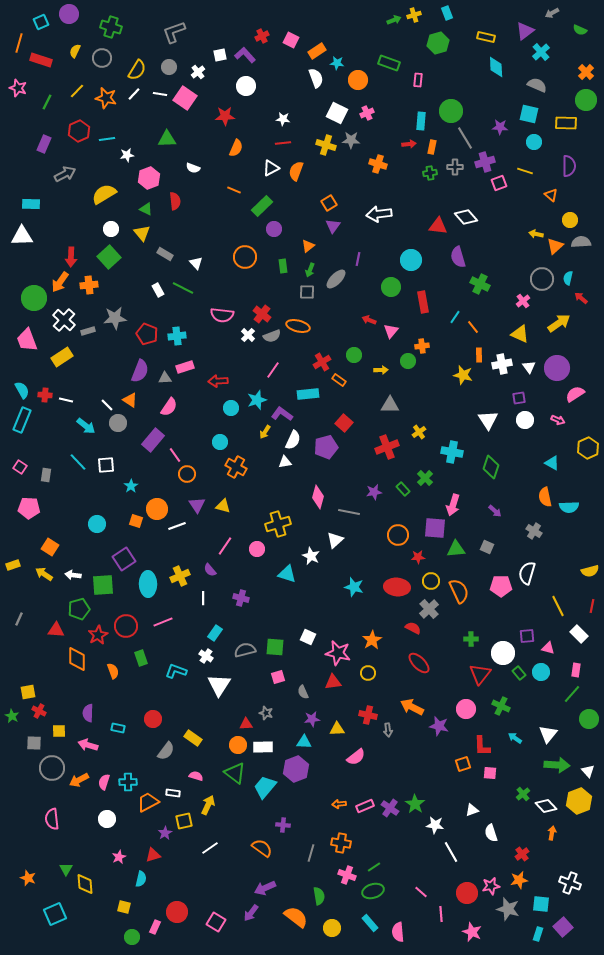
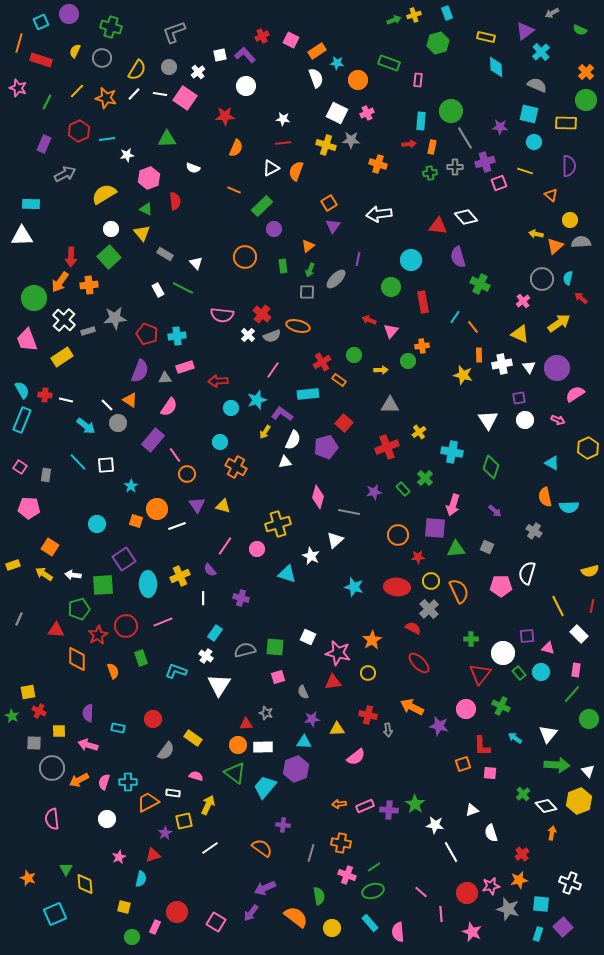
purple cross at (390, 808): moved 1 px left, 2 px down; rotated 30 degrees counterclockwise
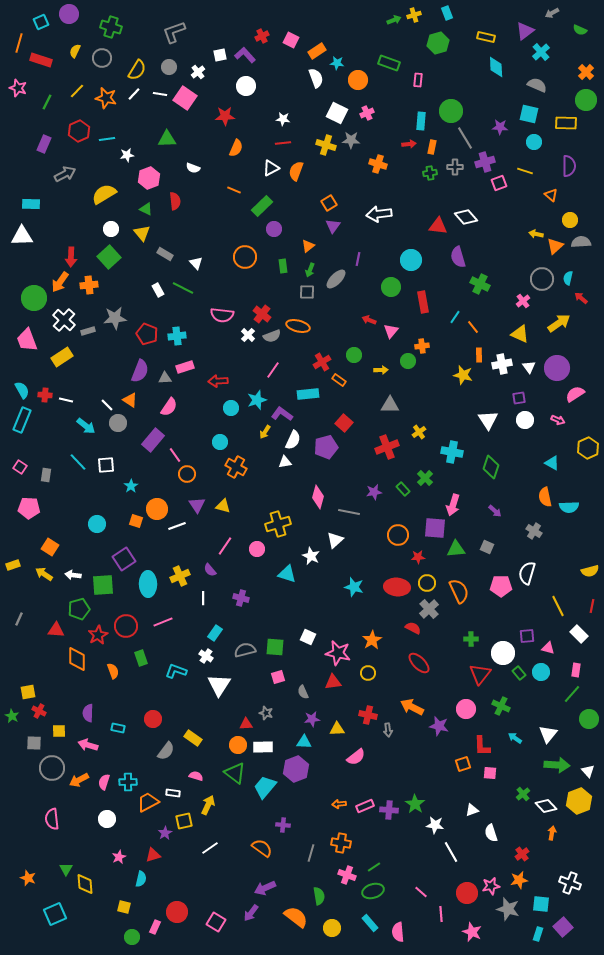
yellow circle at (431, 581): moved 4 px left, 2 px down
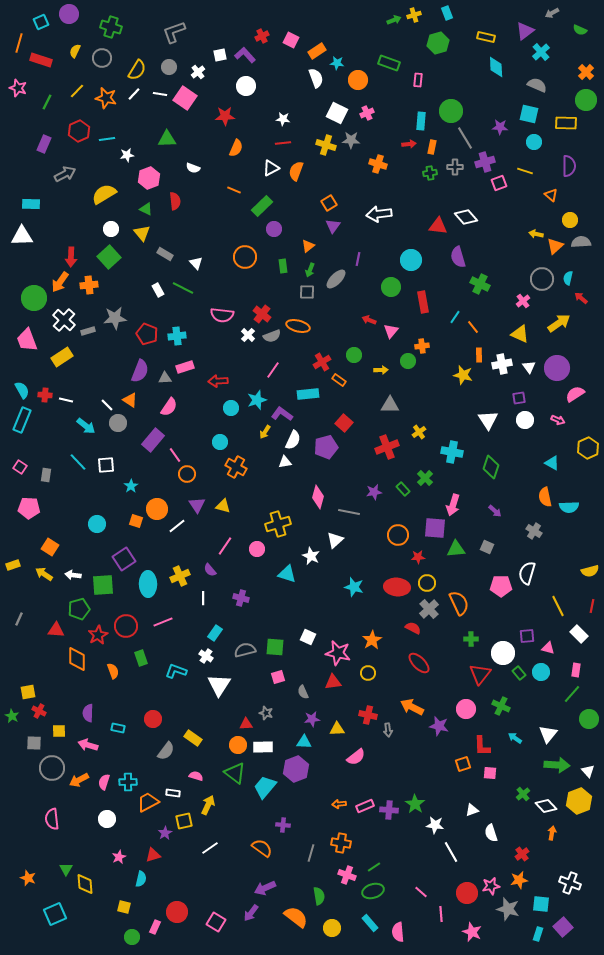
white line at (177, 526): rotated 18 degrees counterclockwise
orange semicircle at (459, 591): moved 12 px down
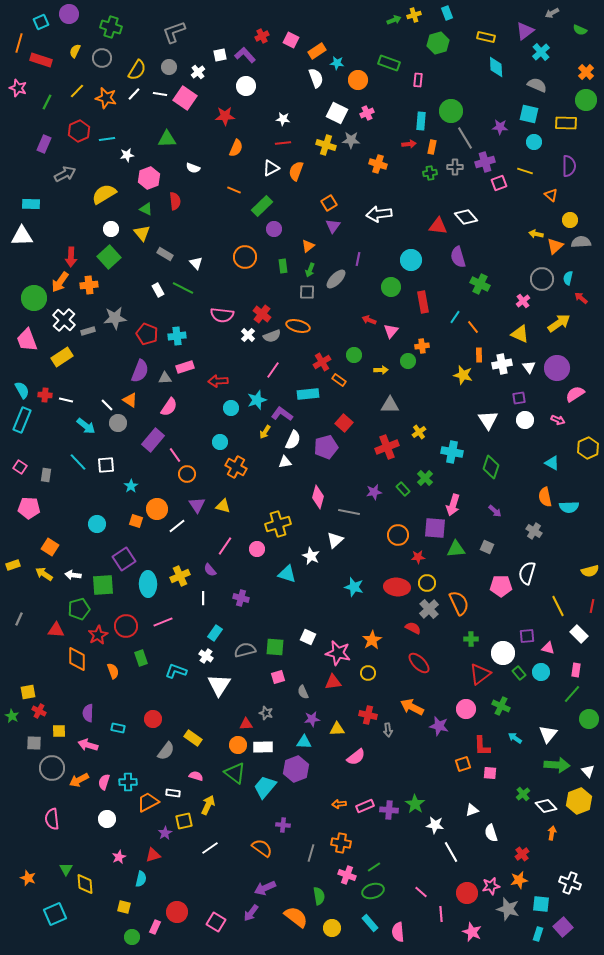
red triangle at (480, 674): rotated 15 degrees clockwise
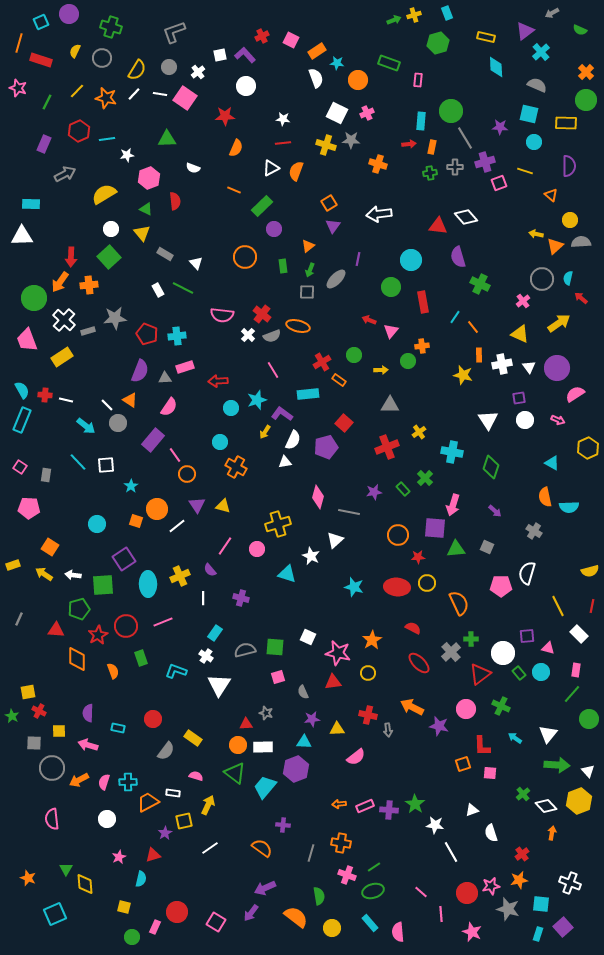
pink line at (273, 370): rotated 66 degrees counterclockwise
gray cross at (429, 609): moved 22 px right, 43 px down
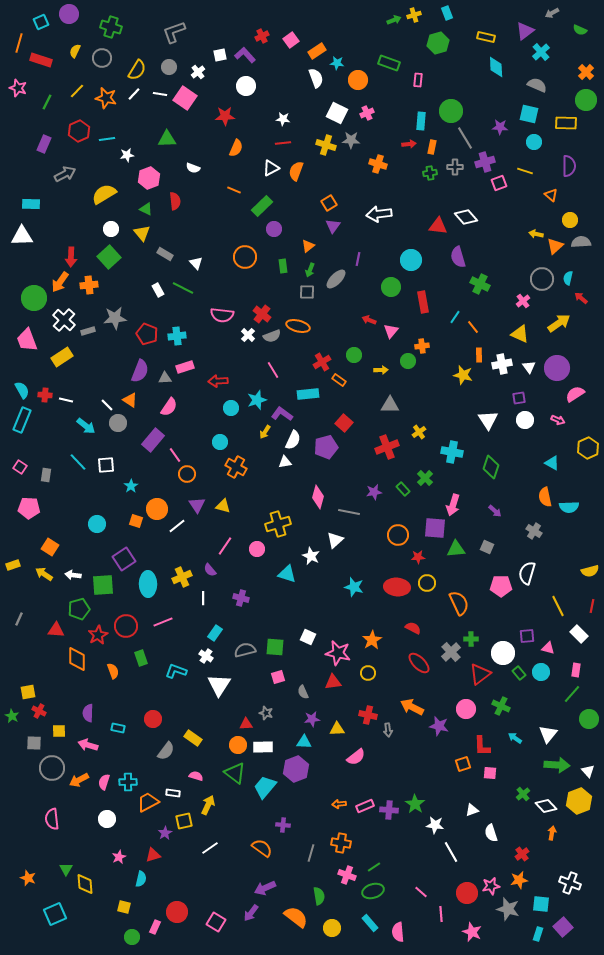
pink square at (291, 40): rotated 28 degrees clockwise
yellow cross at (180, 576): moved 2 px right, 1 px down
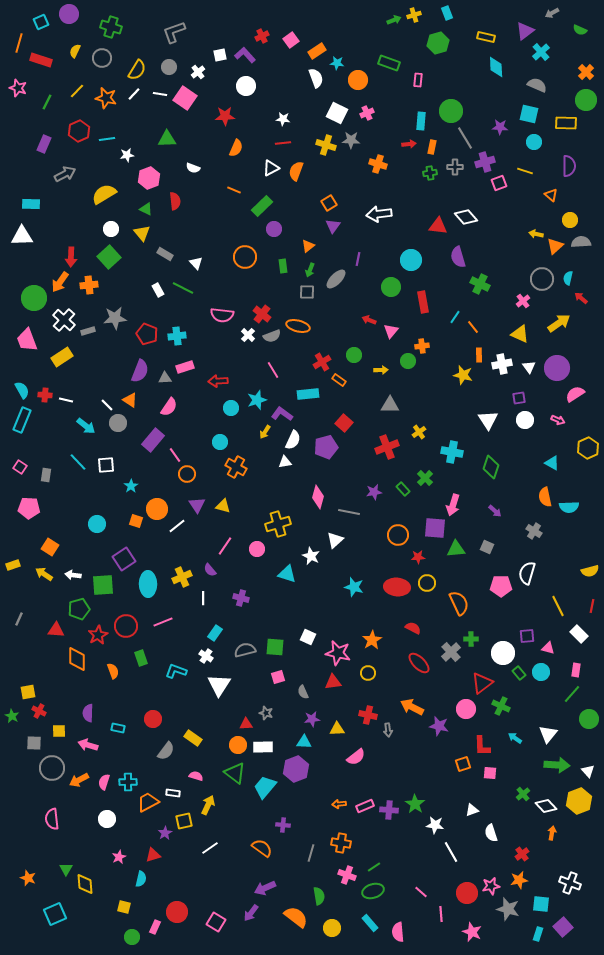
red triangle at (480, 674): moved 2 px right, 9 px down
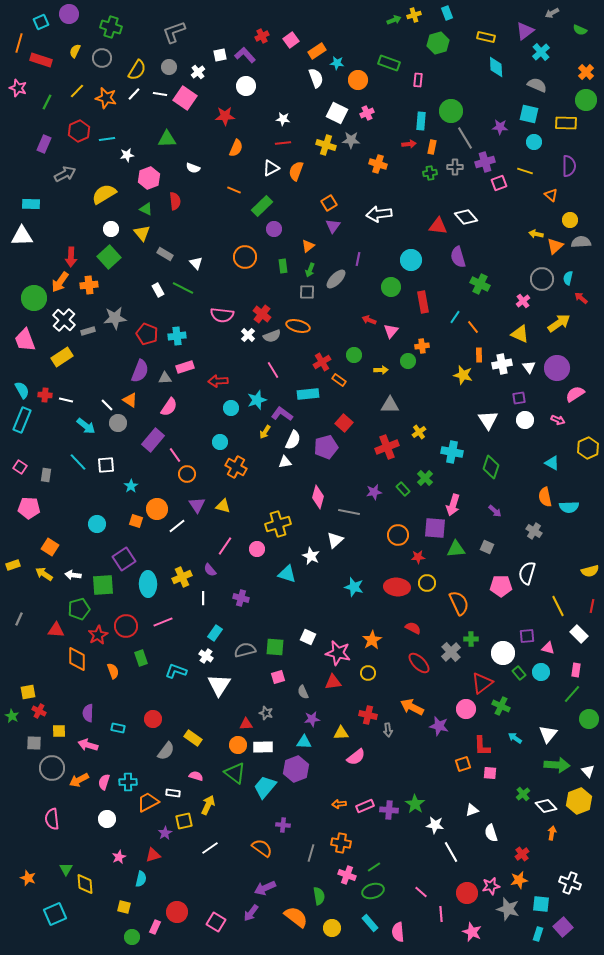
pink trapezoid at (27, 340): moved 2 px left
yellow triangle at (337, 729): moved 4 px right, 4 px down
